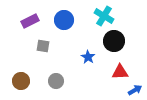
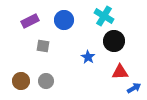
gray circle: moved 10 px left
blue arrow: moved 1 px left, 2 px up
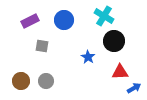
gray square: moved 1 px left
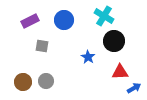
brown circle: moved 2 px right, 1 px down
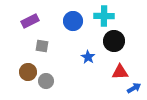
cyan cross: rotated 30 degrees counterclockwise
blue circle: moved 9 px right, 1 px down
brown circle: moved 5 px right, 10 px up
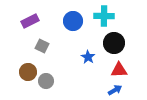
black circle: moved 2 px down
gray square: rotated 16 degrees clockwise
red triangle: moved 1 px left, 2 px up
blue arrow: moved 19 px left, 2 px down
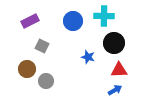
blue star: rotated 16 degrees counterclockwise
brown circle: moved 1 px left, 3 px up
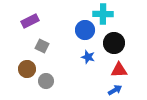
cyan cross: moved 1 px left, 2 px up
blue circle: moved 12 px right, 9 px down
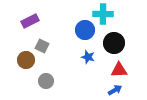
brown circle: moved 1 px left, 9 px up
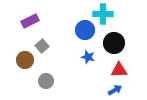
gray square: rotated 24 degrees clockwise
brown circle: moved 1 px left
